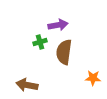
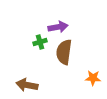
purple arrow: moved 2 px down
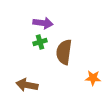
purple arrow: moved 15 px left, 4 px up; rotated 18 degrees clockwise
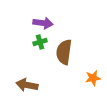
orange star: rotated 14 degrees counterclockwise
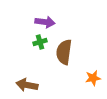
purple arrow: moved 2 px right, 1 px up
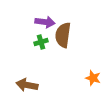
green cross: moved 1 px right
brown semicircle: moved 1 px left, 17 px up
orange star: rotated 28 degrees clockwise
